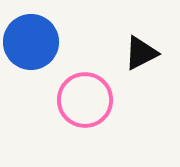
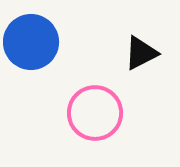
pink circle: moved 10 px right, 13 px down
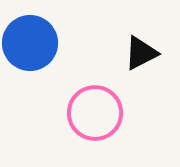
blue circle: moved 1 px left, 1 px down
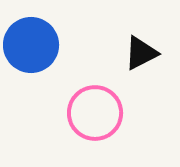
blue circle: moved 1 px right, 2 px down
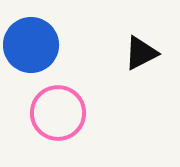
pink circle: moved 37 px left
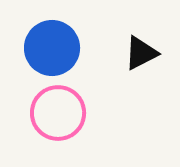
blue circle: moved 21 px right, 3 px down
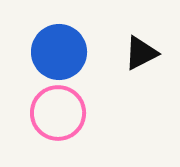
blue circle: moved 7 px right, 4 px down
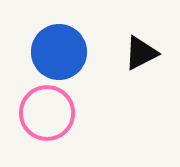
pink circle: moved 11 px left
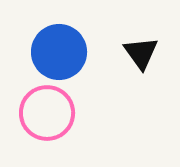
black triangle: rotated 39 degrees counterclockwise
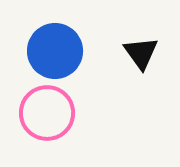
blue circle: moved 4 px left, 1 px up
